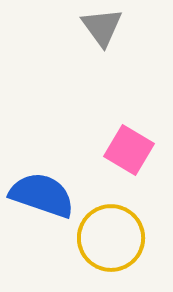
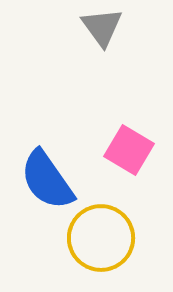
blue semicircle: moved 5 px right, 15 px up; rotated 144 degrees counterclockwise
yellow circle: moved 10 px left
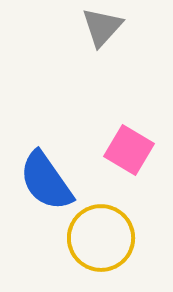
gray triangle: rotated 18 degrees clockwise
blue semicircle: moved 1 px left, 1 px down
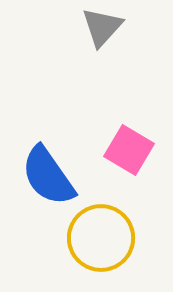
blue semicircle: moved 2 px right, 5 px up
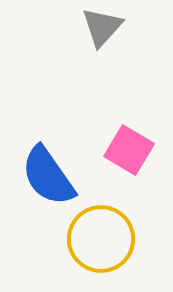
yellow circle: moved 1 px down
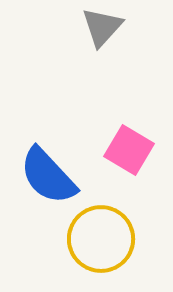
blue semicircle: rotated 8 degrees counterclockwise
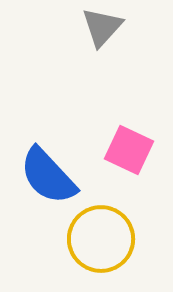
pink square: rotated 6 degrees counterclockwise
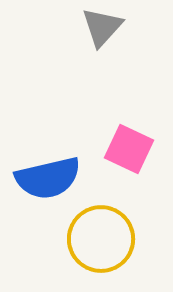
pink square: moved 1 px up
blue semicircle: moved 2 px down; rotated 60 degrees counterclockwise
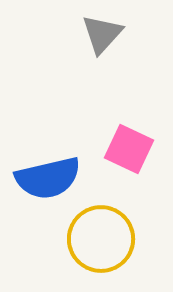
gray triangle: moved 7 px down
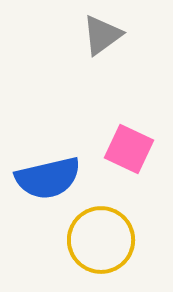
gray triangle: moved 1 px down; rotated 12 degrees clockwise
yellow circle: moved 1 px down
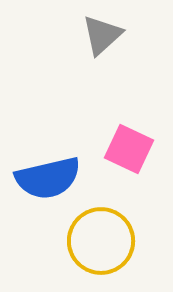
gray triangle: rotated 6 degrees counterclockwise
yellow circle: moved 1 px down
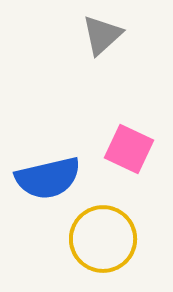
yellow circle: moved 2 px right, 2 px up
